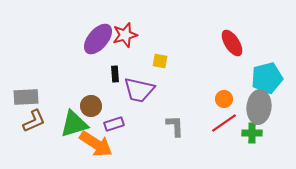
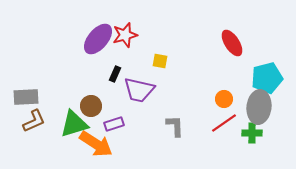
black rectangle: rotated 28 degrees clockwise
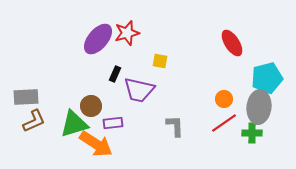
red star: moved 2 px right, 2 px up
purple rectangle: moved 1 px left, 1 px up; rotated 12 degrees clockwise
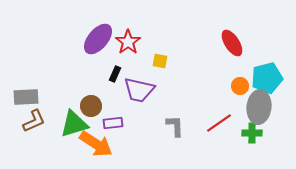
red star: moved 1 px right, 9 px down; rotated 20 degrees counterclockwise
orange circle: moved 16 px right, 13 px up
red line: moved 5 px left
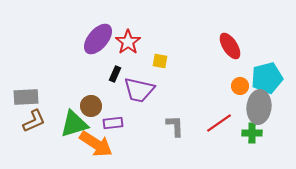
red ellipse: moved 2 px left, 3 px down
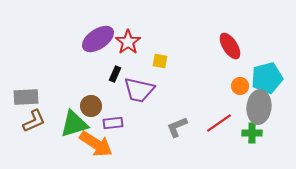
purple ellipse: rotated 16 degrees clockwise
gray L-shape: moved 2 px right, 1 px down; rotated 110 degrees counterclockwise
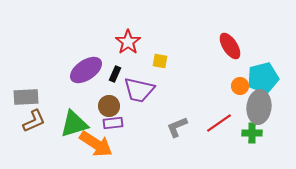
purple ellipse: moved 12 px left, 31 px down
cyan pentagon: moved 4 px left
brown circle: moved 18 px right
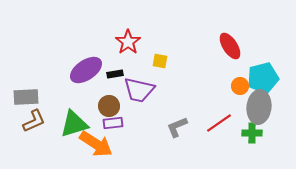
black rectangle: rotated 56 degrees clockwise
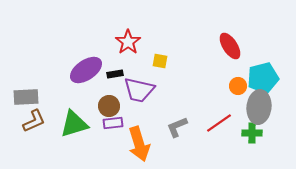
orange circle: moved 2 px left
orange arrow: moved 43 px right; rotated 40 degrees clockwise
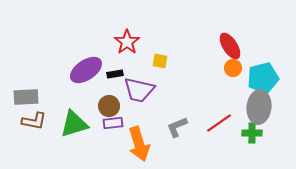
red star: moved 1 px left
orange circle: moved 5 px left, 18 px up
brown L-shape: rotated 35 degrees clockwise
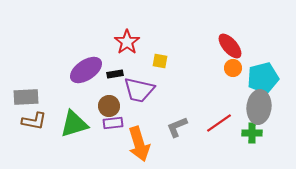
red ellipse: rotated 8 degrees counterclockwise
